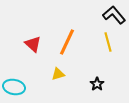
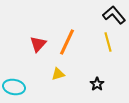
red triangle: moved 5 px right; rotated 30 degrees clockwise
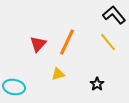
yellow line: rotated 24 degrees counterclockwise
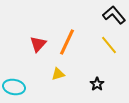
yellow line: moved 1 px right, 3 px down
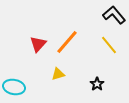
orange line: rotated 16 degrees clockwise
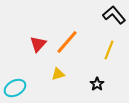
yellow line: moved 5 px down; rotated 60 degrees clockwise
cyan ellipse: moved 1 px right, 1 px down; rotated 40 degrees counterclockwise
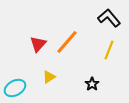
black L-shape: moved 5 px left, 3 px down
yellow triangle: moved 9 px left, 3 px down; rotated 16 degrees counterclockwise
black star: moved 5 px left
